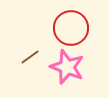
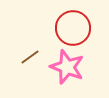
red circle: moved 2 px right
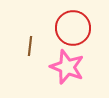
brown line: moved 11 px up; rotated 48 degrees counterclockwise
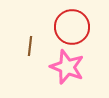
red circle: moved 1 px left, 1 px up
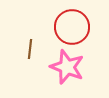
brown line: moved 3 px down
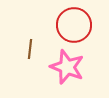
red circle: moved 2 px right, 2 px up
